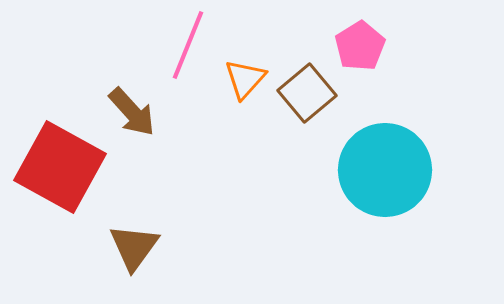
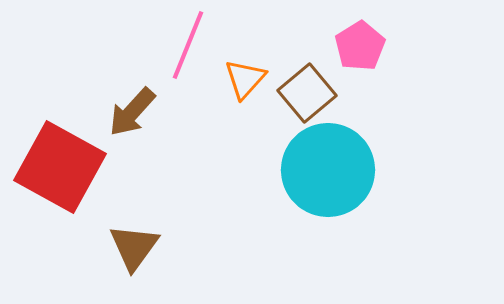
brown arrow: rotated 84 degrees clockwise
cyan circle: moved 57 px left
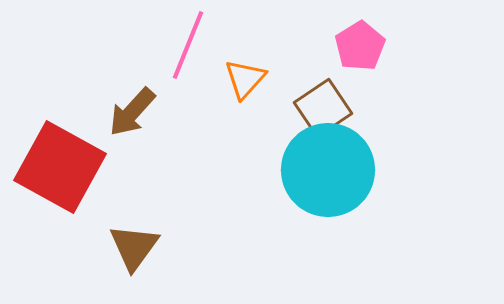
brown square: moved 16 px right, 15 px down; rotated 6 degrees clockwise
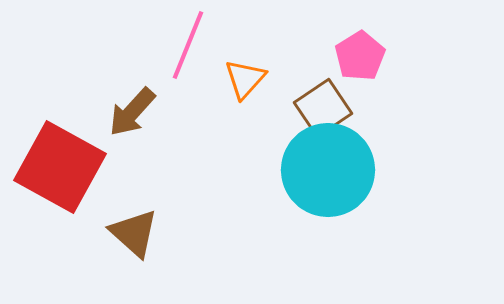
pink pentagon: moved 10 px down
brown triangle: moved 14 px up; rotated 24 degrees counterclockwise
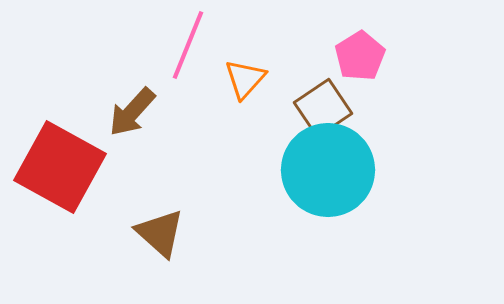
brown triangle: moved 26 px right
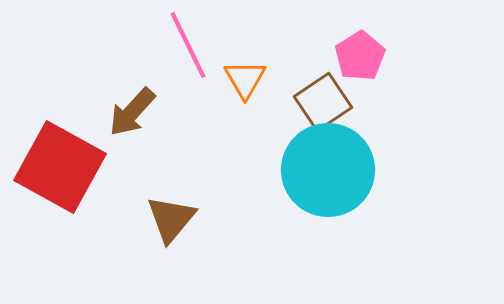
pink line: rotated 48 degrees counterclockwise
orange triangle: rotated 12 degrees counterclockwise
brown square: moved 6 px up
brown triangle: moved 11 px right, 14 px up; rotated 28 degrees clockwise
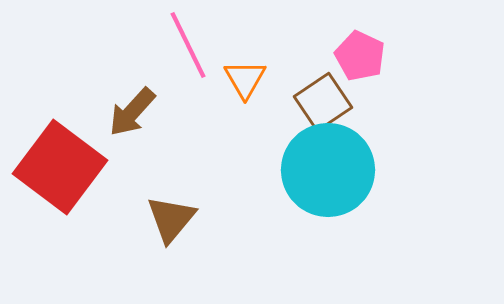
pink pentagon: rotated 15 degrees counterclockwise
red square: rotated 8 degrees clockwise
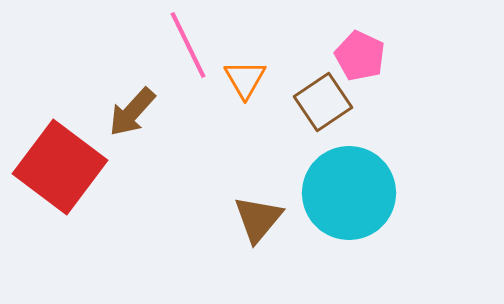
cyan circle: moved 21 px right, 23 px down
brown triangle: moved 87 px right
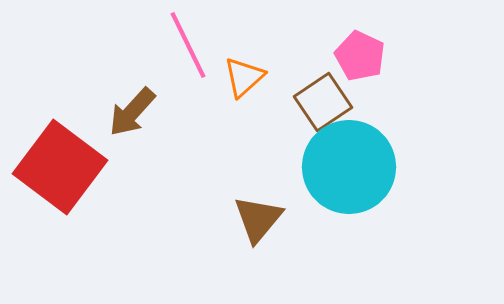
orange triangle: moved 1 px left, 2 px up; rotated 18 degrees clockwise
cyan circle: moved 26 px up
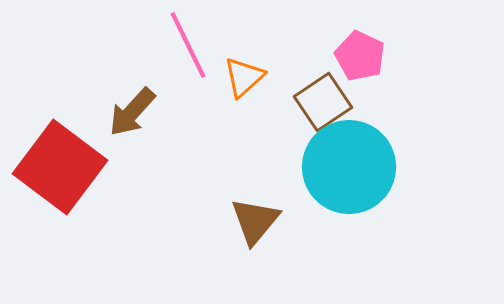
brown triangle: moved 3 px left, 2 px down
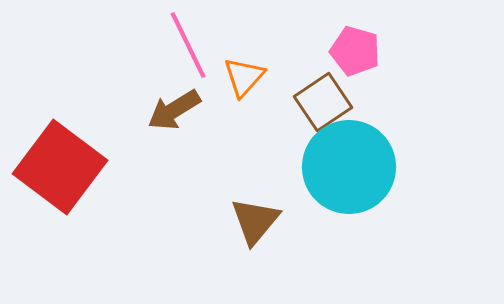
pink pentagon: moved 5 px left, 5 px up; rotated 9 degrees counterclockwise
orange triangle: rotated 6 degrees counterclockwise
brown arrow: moved 42 px right, 2 px up; rotated 16 degrees clockwise
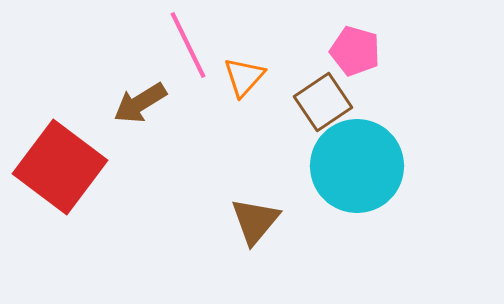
brown arrow: moved 34 px left, 7 px up
cyan circle: moved 8 px right, 1 px up
